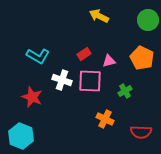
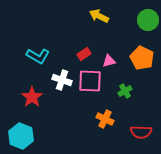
red star: rotated 15 degrees clockwise
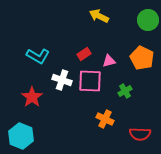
red semicircle: moved 1 px left, 2 px down
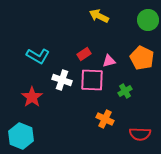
pink square: moved 2 px right, 1 px up
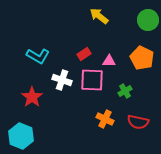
yellow arrow: rotated 12 degrees clockwise
pink triangle: rotated 16 degrees clockwise
red semicircle: moved 2 px left, 12 px up; rotated 10 degrees clockwise
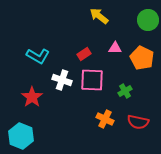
pink triangle: moved 6 px right, 13 px up
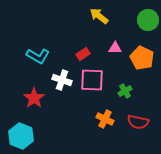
red rectangle: moved 1 px left
red star: moved 2 px right, 1 px down
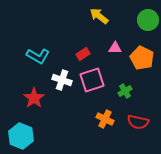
pink square: rotated 20 degrees counterclockwise
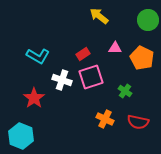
pink square: moved 1 px left, 3 px up
green cross: rotated 24 degrees counterclockwise
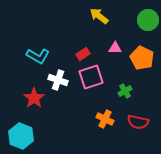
white cross: moved 4 px left
green cross: rotated 24 degrees clockwise
